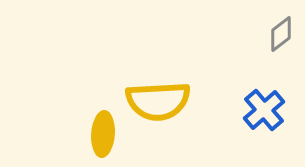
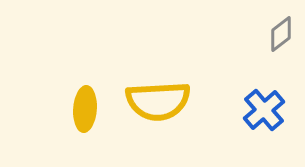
yellow ellipse: moved 18 px left, 25 px up
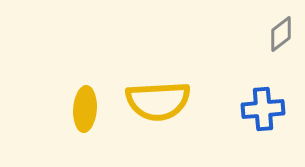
blue cross: moved 1 px left, 1 px up; rotated 36 degrees clockwise
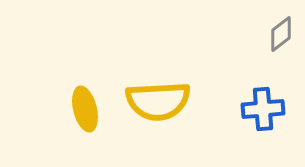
yellow ellipse: rotated 18 degrees counterclockwise
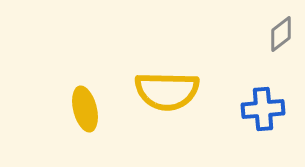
yellow semicircle: moved 9 px right, 10 px up; rotated 4 degrees clockwise
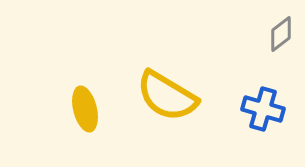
yellow semicircle: moved 5 px down; rotated 30 degrees clockwise
blue cross: rotated 21 degrees clockwise
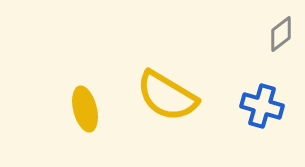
blue cross: moved 1 px left, 3 px up
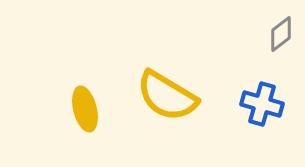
blue cross: moved 2 px up
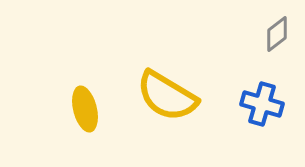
gray diamond: moved 4 px left
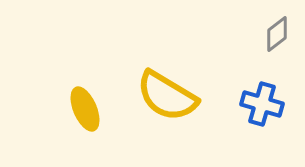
yellow ellipse: rotated 9 degrees counterclockwise
